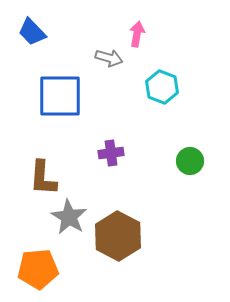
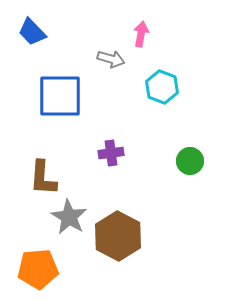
pink arrow: moved 4 px right
gray arrow: moved 2 px right, 1 px down
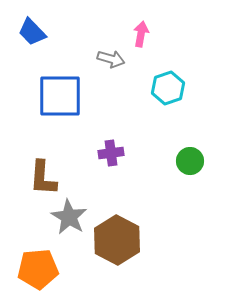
cyan hexagon: moved 6 px right, 1 px down; rotated 20 degrees clockwise
brown hexagon: moved 1 px left, 4 px down
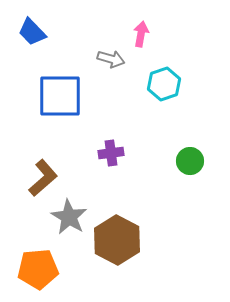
cyan hexagon: moved 4 px left, 4 px up
brown L-shape: rotated 135 degrees counterclockwise
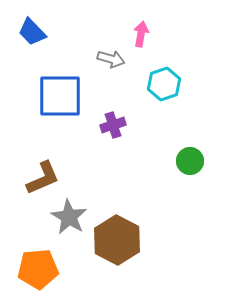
purple cross: moved 2 px right, 28 px up; rotated 10 degrees counterclockwise
brown L-shape: rotated 18 degrees clockwise
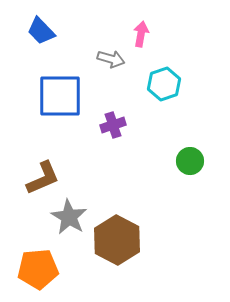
blue trapezoid: moved 9 px right, 1 px up
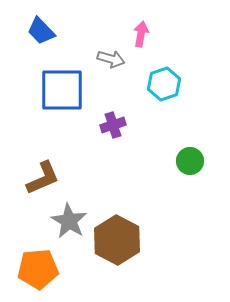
blue square: moved 2 px right, 6 px up
gray star: moved 4 px down
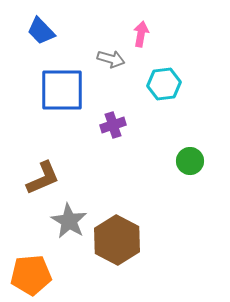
cyan hexagon: rotated 12 degrees clockwise
orange pentagon: moved 7 px left, 6 px down
